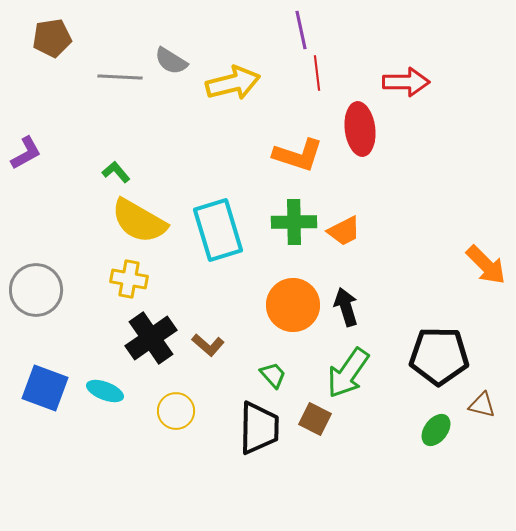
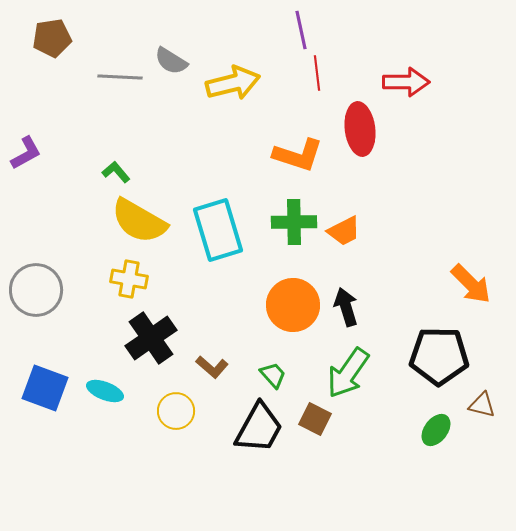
orange arrow: moved 15 px left, 19 px down
brown L-shape: moved 4 px right, 22 px down
black trapezoid: rotated 28 degrees clockwise
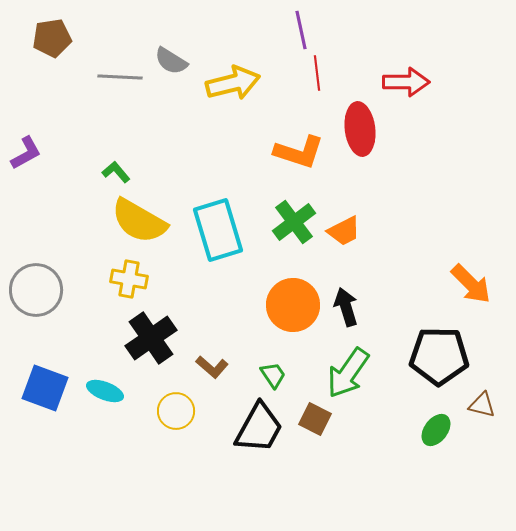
orange L-shape: moved 1 px right, 3 px up
green cross: rotated 36 degrees counterclockwise
green trapezoid: rotated 8 degrees clockwise
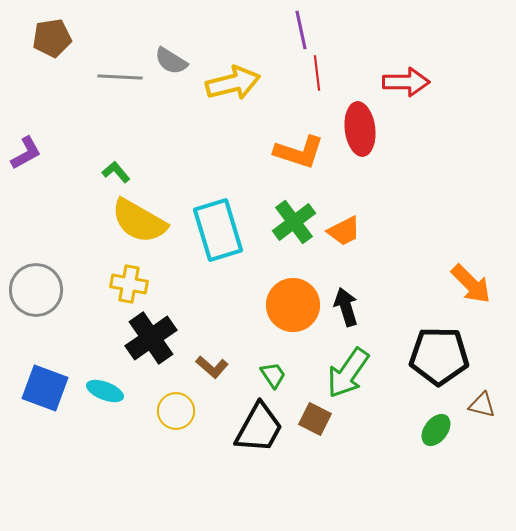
yellow cross: moved 5 px down
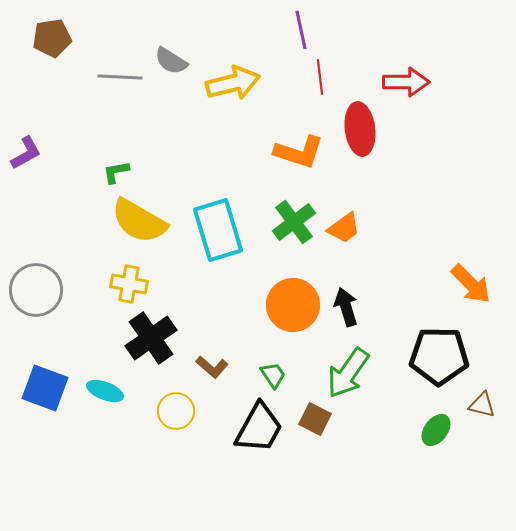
red line: moved 3 px right, 4 px down
green L-shape: rotated 60 degrees counterclockwise
orange trapezoid: moved 3 px up; rotated 9 degrees counterclockwise
